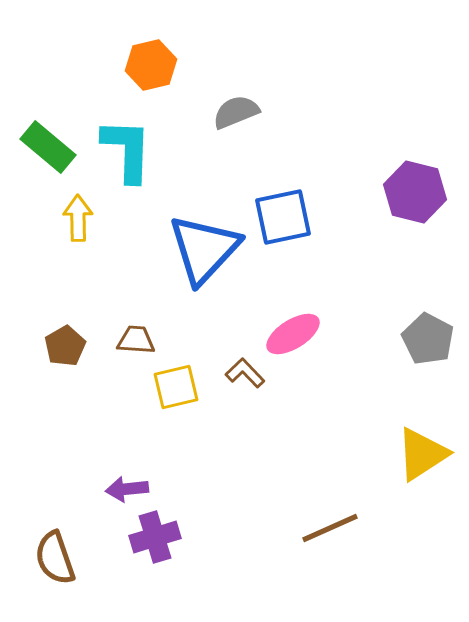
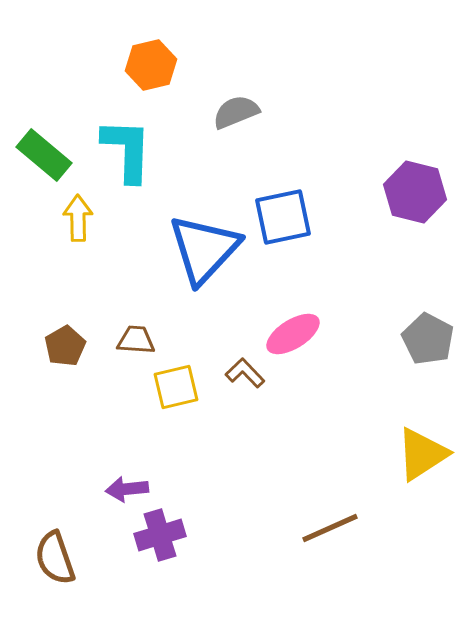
green rectangle: moved 4 px left, 8 px down
purple cross: moved 5 px right, 2 px up
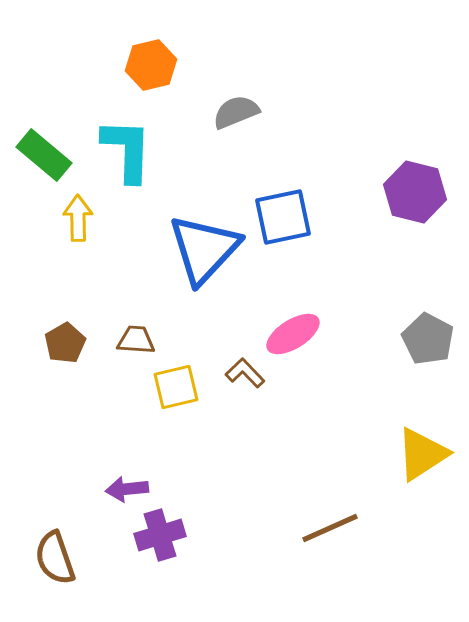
brown pentagon: moved 3 px up
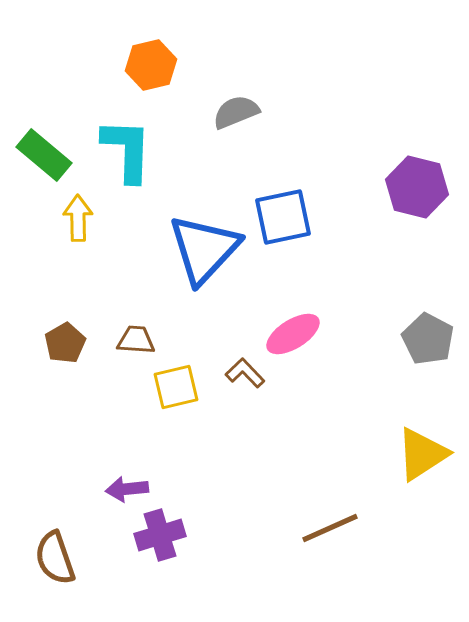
purple hexagon: moved 2 px right, 5 px up
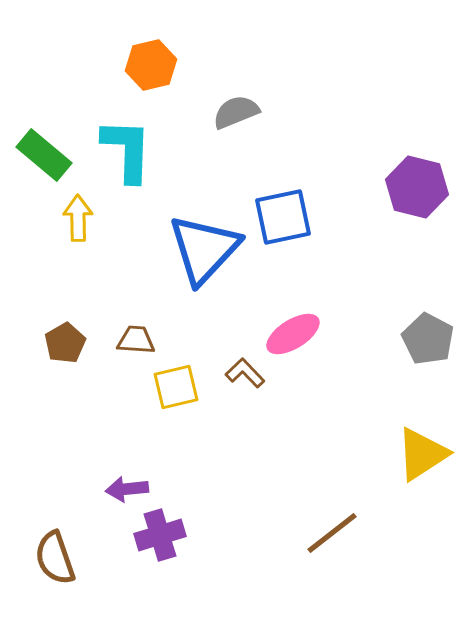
brown line: moved 2 px right, 5 px down; rotated 14 degrees counterclockwise
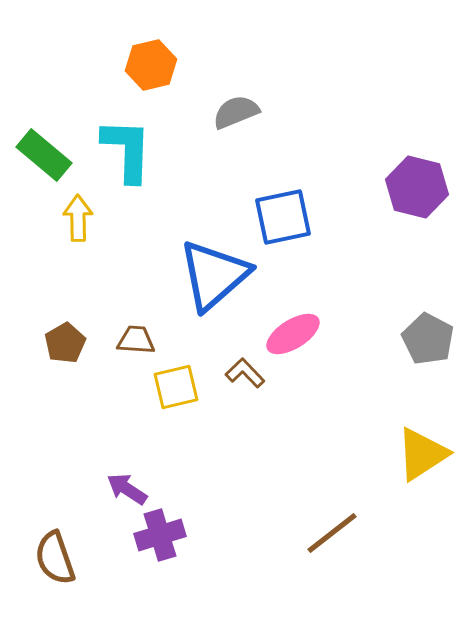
blue triangle: moved 10 px right, 26 px down; rotated 6 degrees clockwise
purple arrow: rotated 39 degrees clockwise
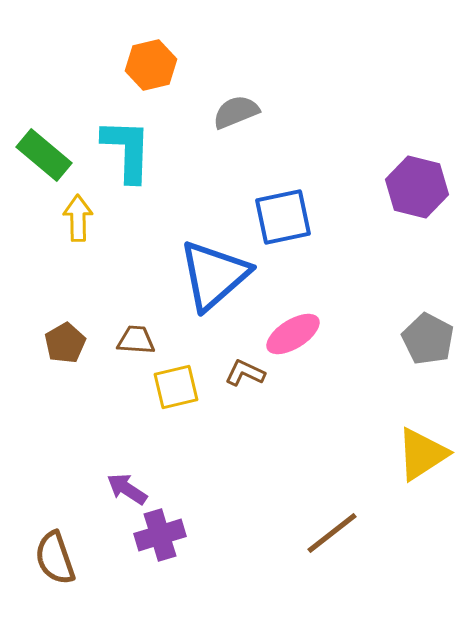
brown L-shape: rotated 21 degrees counterclockwise
